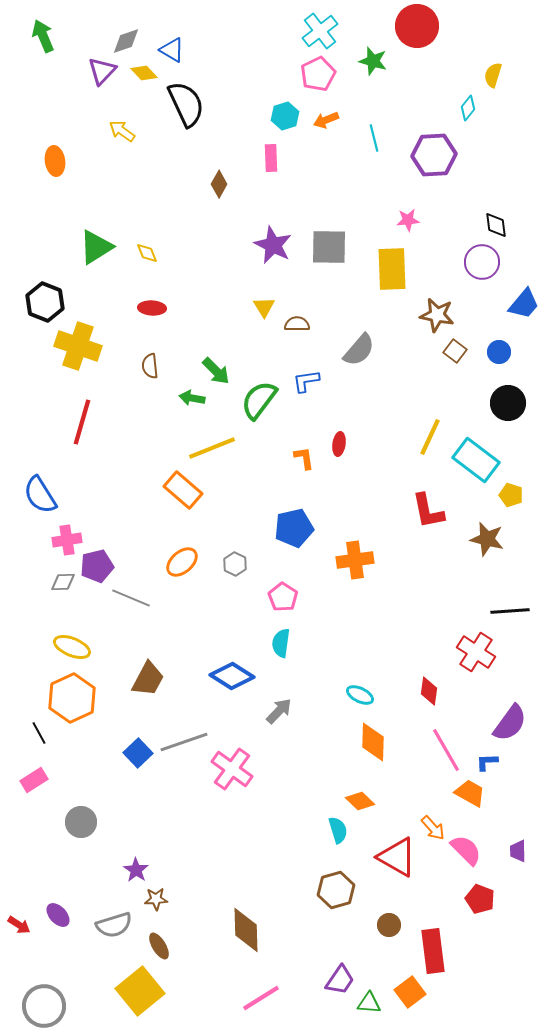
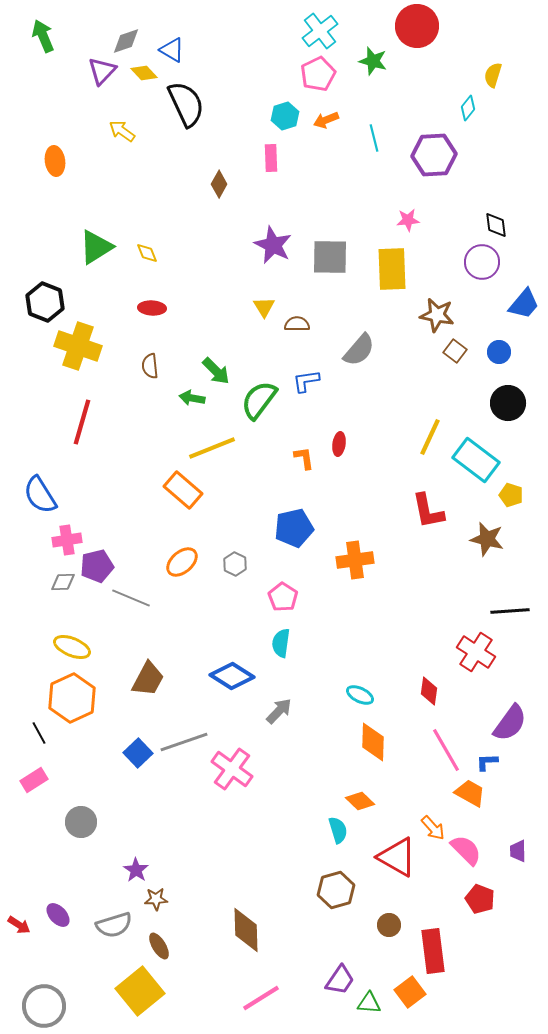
gray square at (329, 247): moved 1 px right, 10 px down
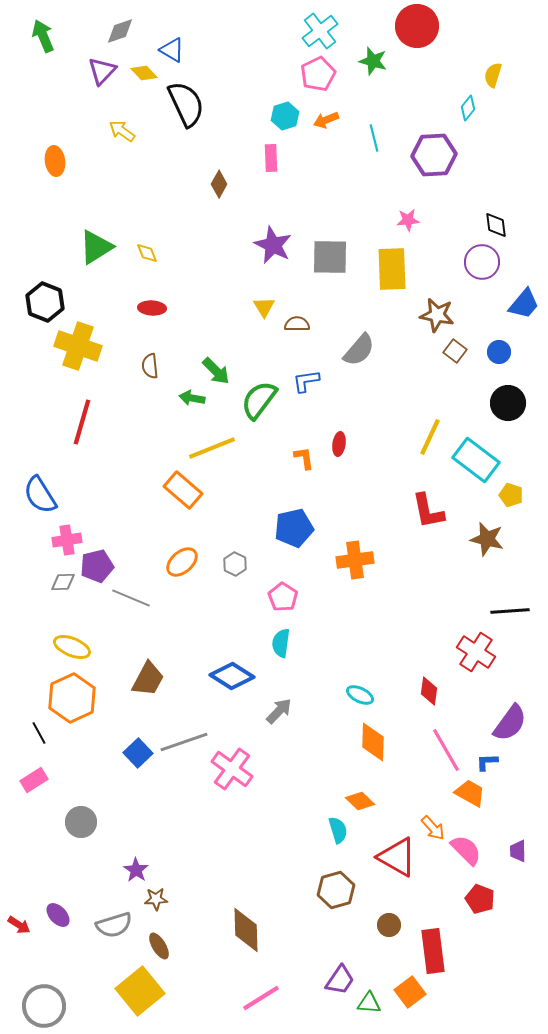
gray diamond at (126, 41): moved 6 px left, 10 px up
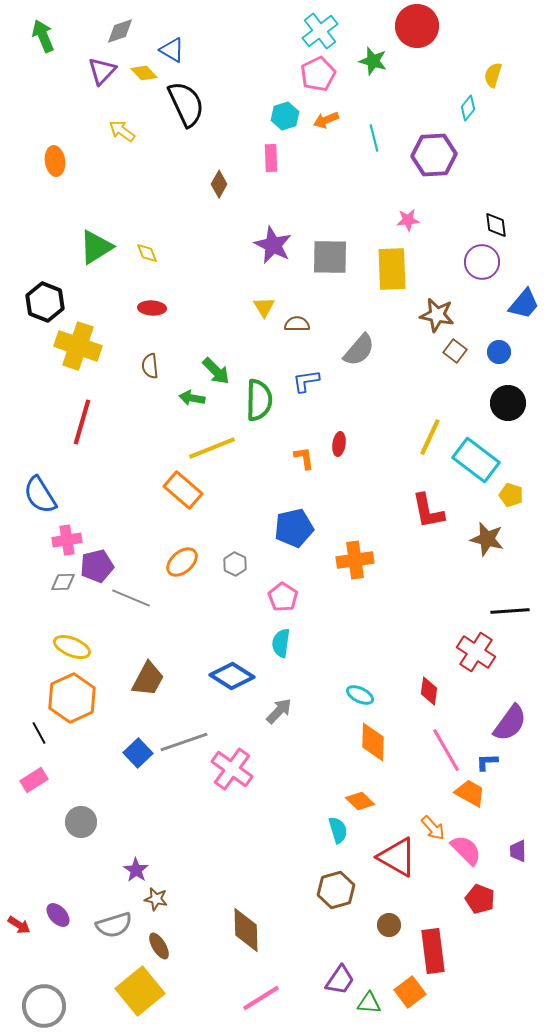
green semicircle at (259, 400): rotated 144 degrees clockwise
brown star at (156, 899): rotated 15 degrees clockwise
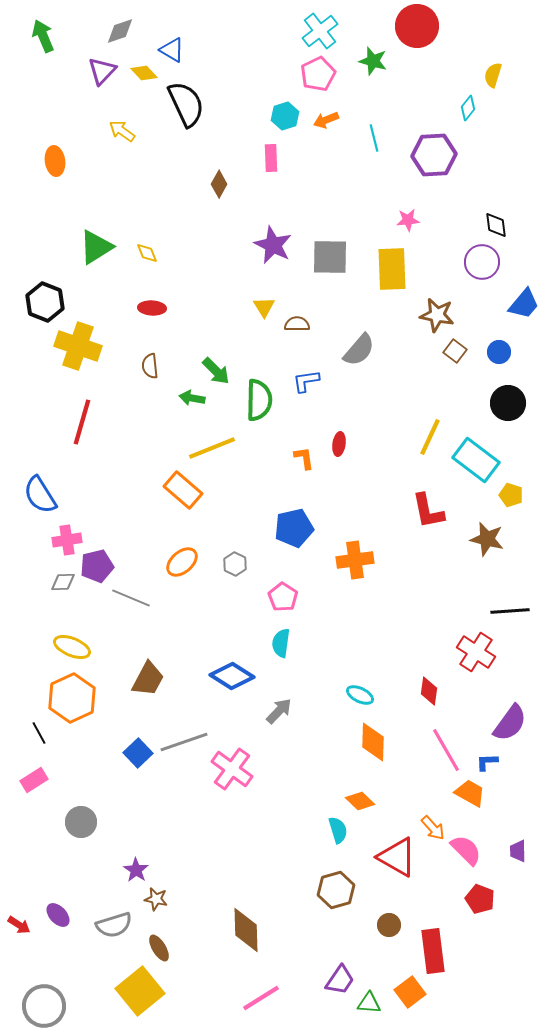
brown ellipse at (159, 946): moved 2 px down
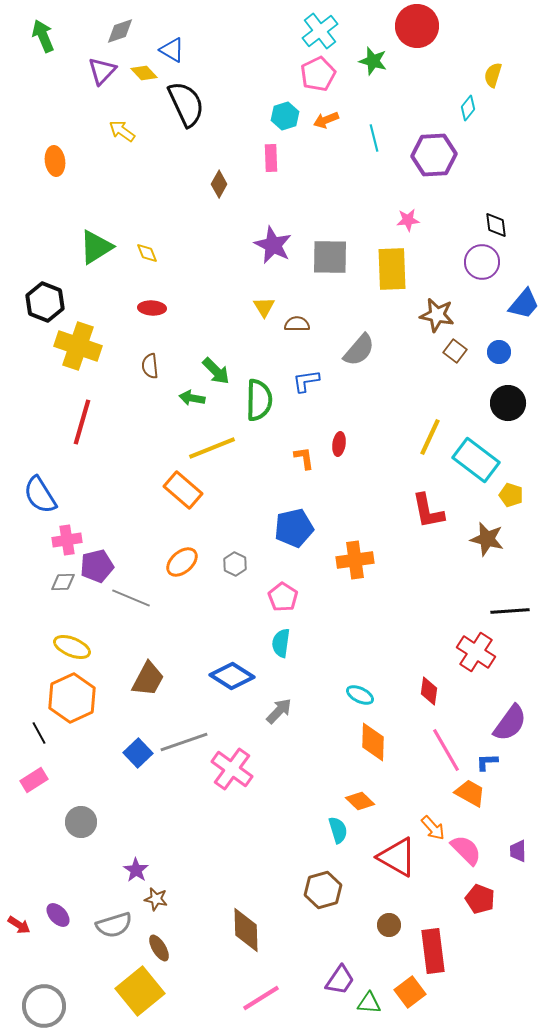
brown hexagon at (336, 890): moved 13 px left
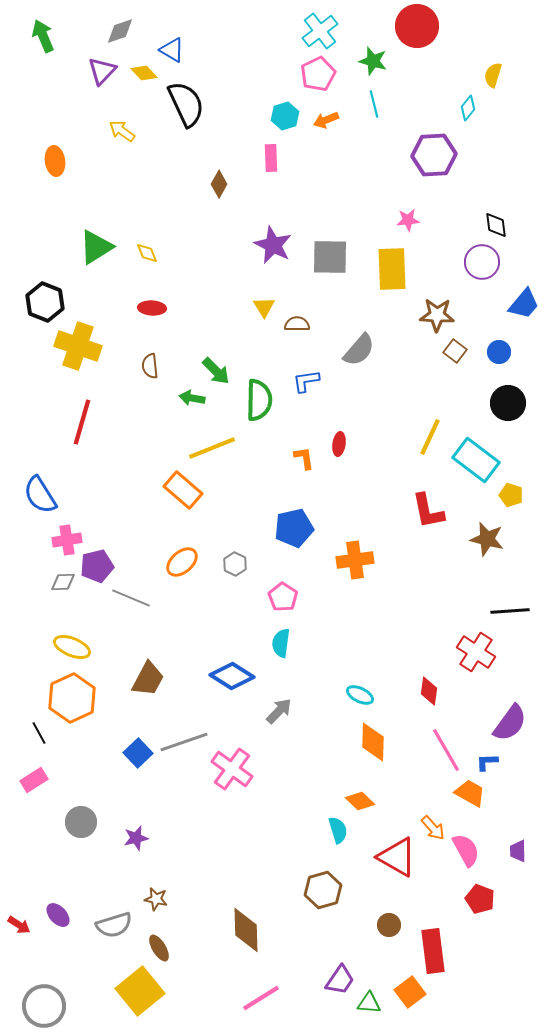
cyan line at (374, 138): moved 34 px up
brown star at (437, 315): rotated 8 degrees counterclockwise
pink semicircle at (466, 850): rotated 16 degrees clockwise
purple star at (136, 870): moved 32 px up; rotated 25 degrees clockwise
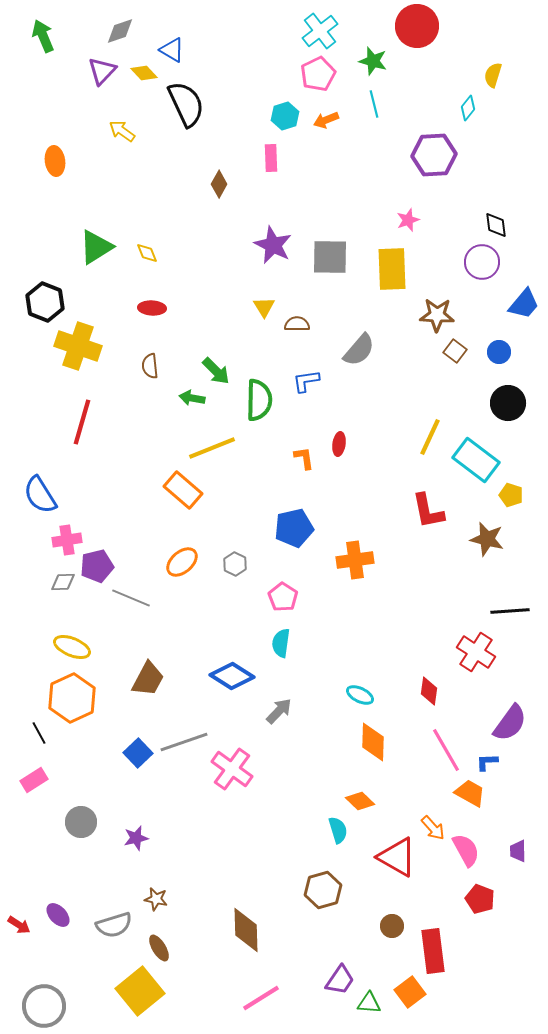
pink star at (408, 220): rotated 15 degrees counterclockwise
brown circle at (389, 925): moved 3 px right, 1 px down
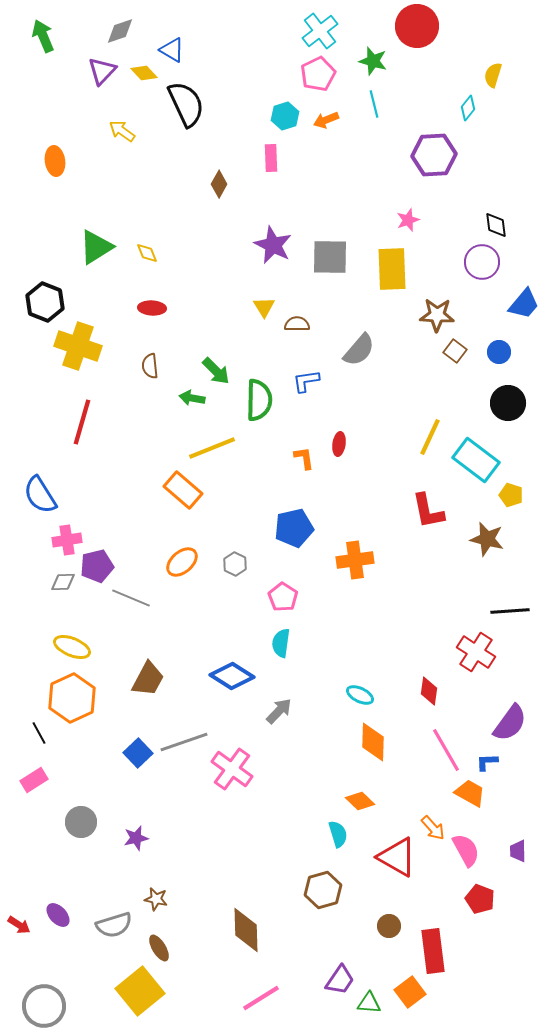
cyan semicircle at (338, 830): moved 4 px down
brown circle at (392, 926): moved 3 px left
